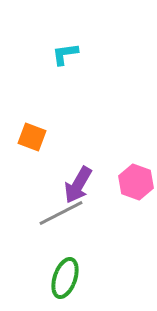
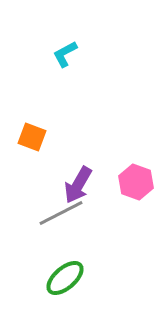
cyan L-shape: rotated 20 degrees counterclockwise
green ellipse: rotated 30 degrees clockwise
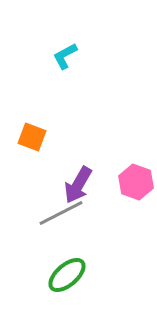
cyan L-shape: moved 2 px down
green ellipse: moved 2 px right, 3 px up
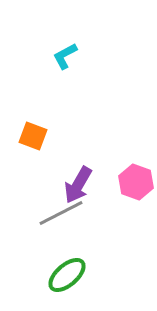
orange square: moved 1 px right, 1 px up
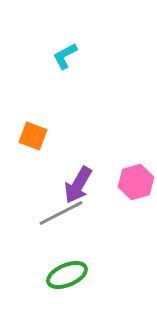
pink hexagon: rotated 24 degrees clockwise
green ellipse: rotated 18 degrees clockwise
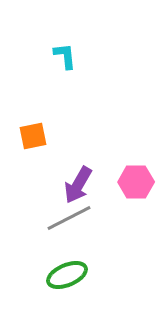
cyan L-shape: rotated 112 degrees clockwise
orange square: rotated 32 degrees counterclockwise
pink hexagon: rotated 16 degrees clockwise
gray line: moved 8 px right, 5 px down
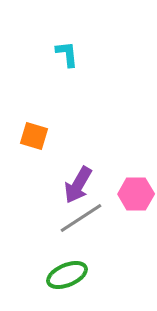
cyan L-shape: moved 2 px right, 2 px up
orange square: moved 1 px right; rotated 28 degrees clockwise
pink hexagon: moved 12 px down
gray line: moved 12 px right; rotated 6 degrees counterclockwise
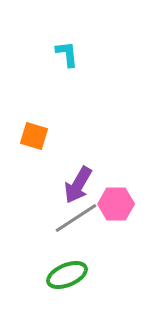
pink hexagon: moved 20 px left, 10 px down
gray line: moved 5 px left
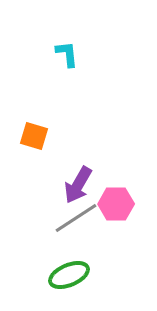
green ellipse: moved 2 px right
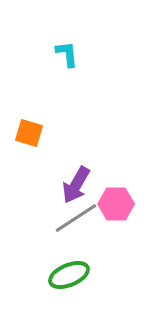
orange square: moved 5 px left, 3 px up
purple arrow: moved 2 px left
